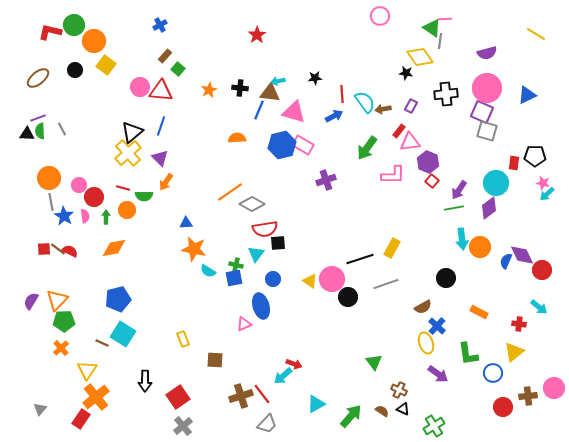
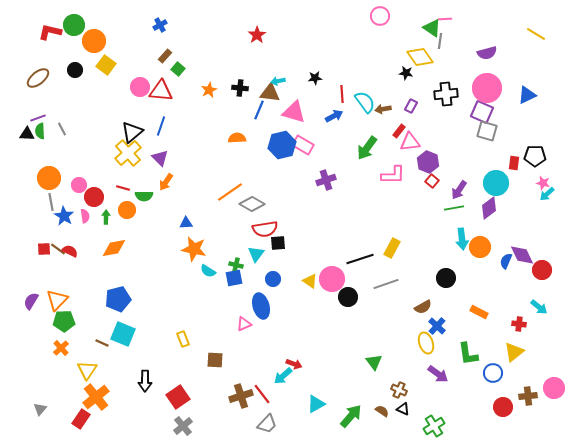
cyan square at (123, 334): rotated 10 degrees counterclockwise
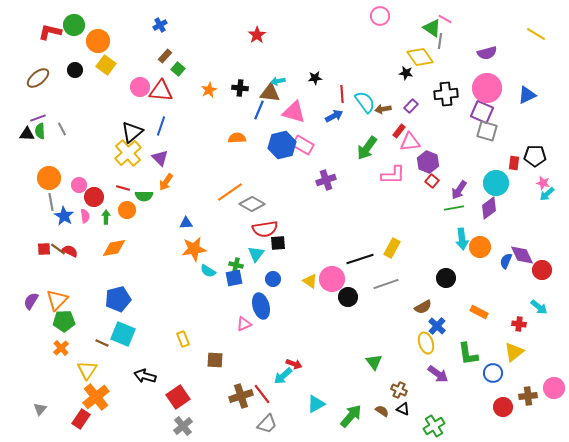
pink line at (445, 19): rotated 32 degrees clockwise
orange circle at (94, 41): moved 4 px right
purple rectangle at (411, 106): rotated 16 degrees clockwise
orange star at (194, 249): rotated 20 degrees counterclockwise
black arrow at (145, 381): moved 5 px up; rotated 105 degrees clockwise
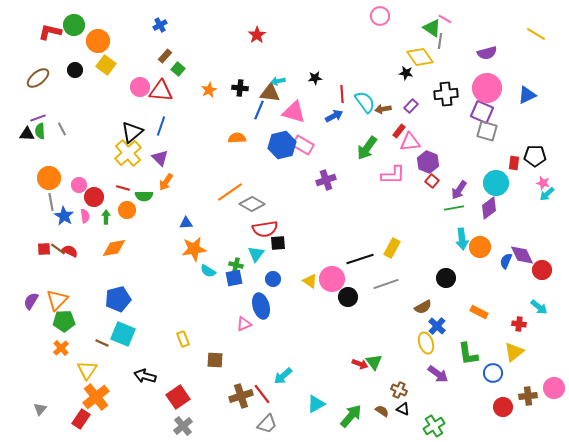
red arrow at (294, 364): moved 66 px right
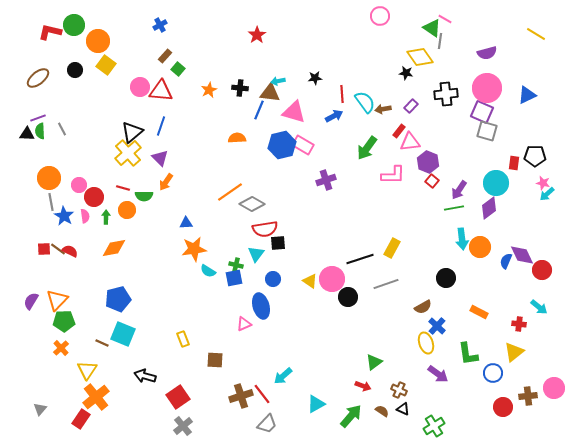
green triangle at (374, 362): rotated 30 degrees clockwise
red arrow at (360, 364): moved 3 px right, 22 px down
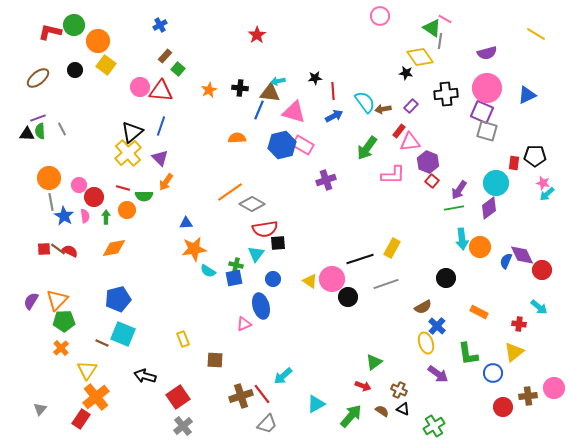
red line at (342, 94): moved 9 px left, 3 px up
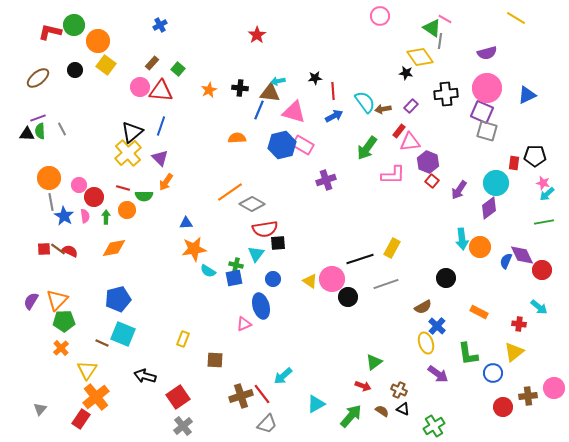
yellow line at (536, 34): moved 20 px left, 16 px up
brown rectangle at (165, 56): moved 13 px left, 7 px down
green line at (454, 208): moved 90 px right, 14 px down
yellow rectangle at (183, 339): rotated 42 degrees clockwise
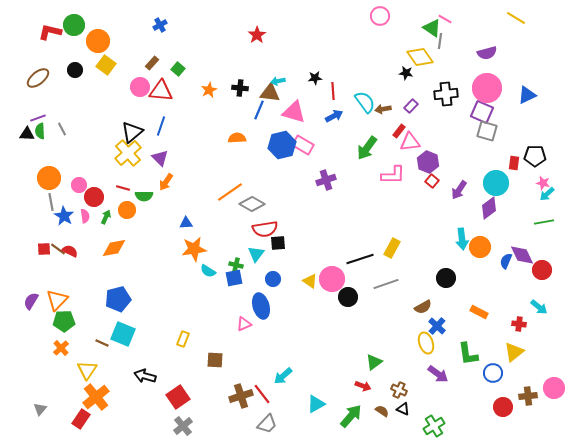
green arrow at (106, 217): rotated 24 degrees clockwise
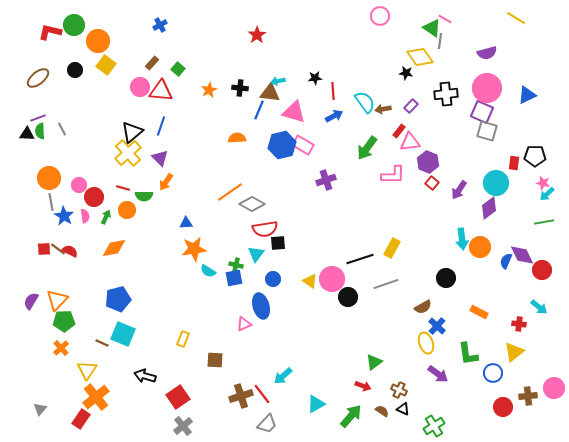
red square at (432, 181): moved 2 px down
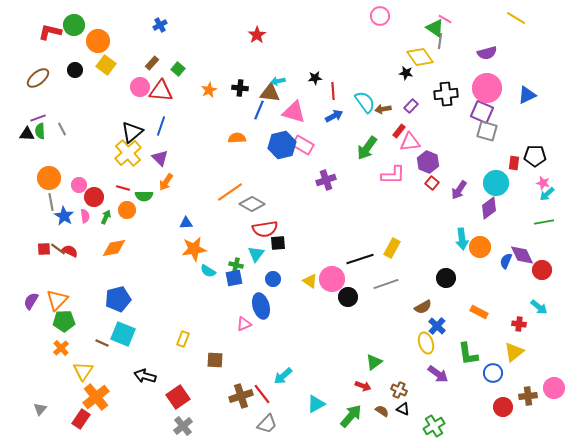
green triangle at (432, 28): moved 3 px right
yellow triangle at (87, 370): moved 4 px left, 1 px down
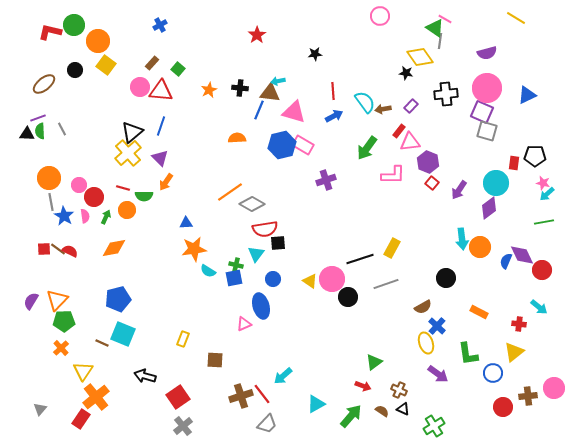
brown ellipse at (38, 78): moved 6 px right, 6 px down
black star at (315, 78): moved 24 px up
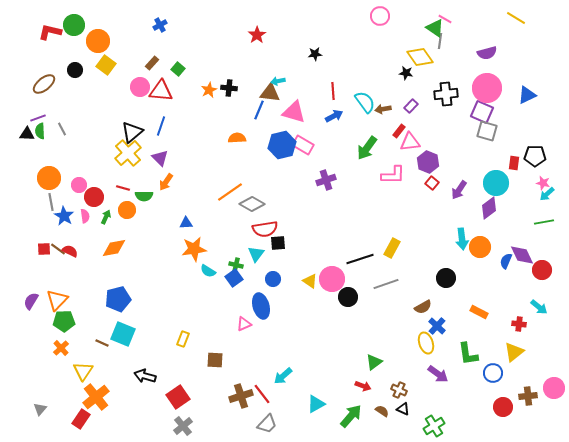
black cross at (240, 88): moved 11 px left
blue square at (234, 278): rotated 24 degrees counterclockwise
